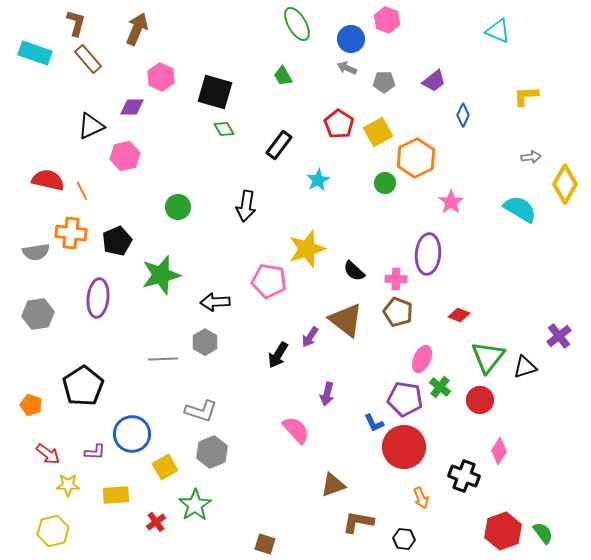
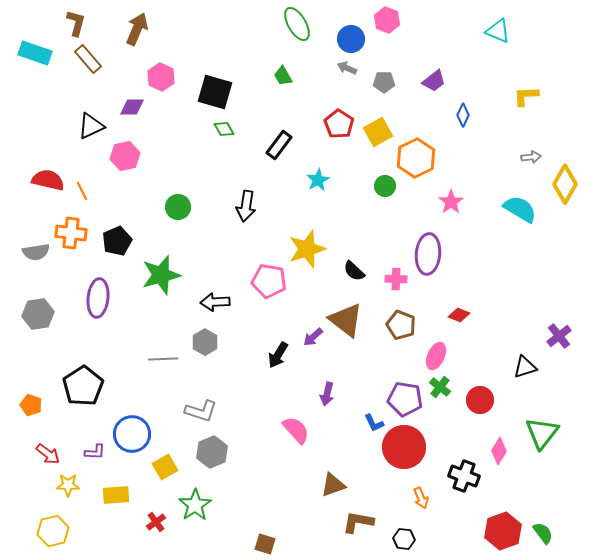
green circle at (385, 183): moved 3 px down
brown pentagon at (398, 312): moved 3 px right, 13 px down
purple arrow at (310, 337): moved 3 px right; rotated 15 degrees clockwise
green triangle at (488, 357): moved 54 px right, 76 px down
pink ellipse at (422, 359): moved 14 px right, 3 px up
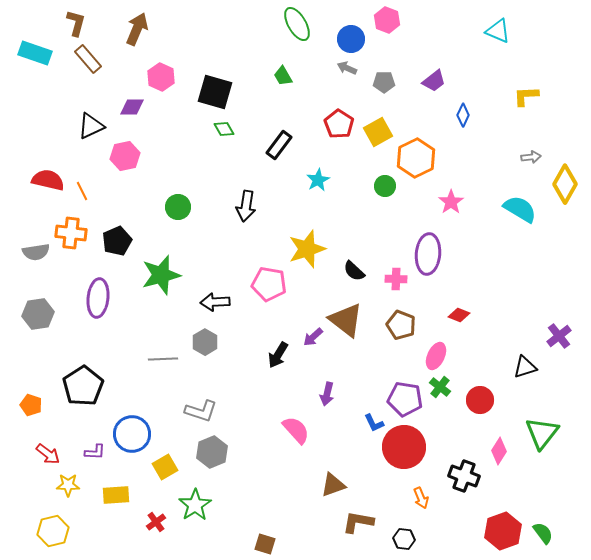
pink pentagon at (269, 281): moved 3 px down
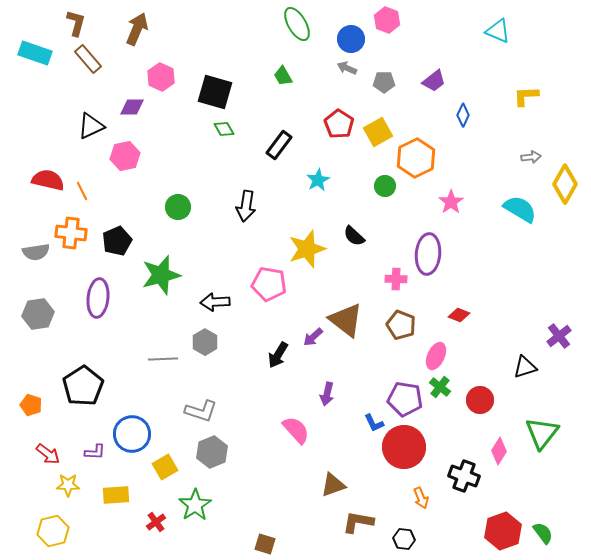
black semicircle at (354, 271): moved 35 px up
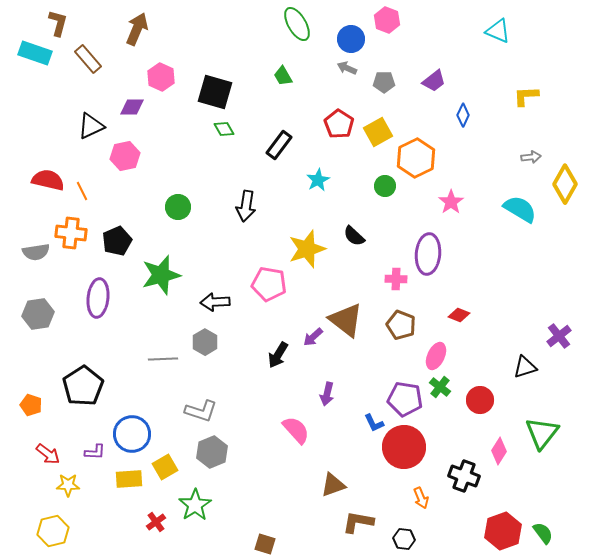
brown L-shape at (76, 23): moved 18 px left
yellow rectangle at (116, 495): moved 13 px right, 16 px up
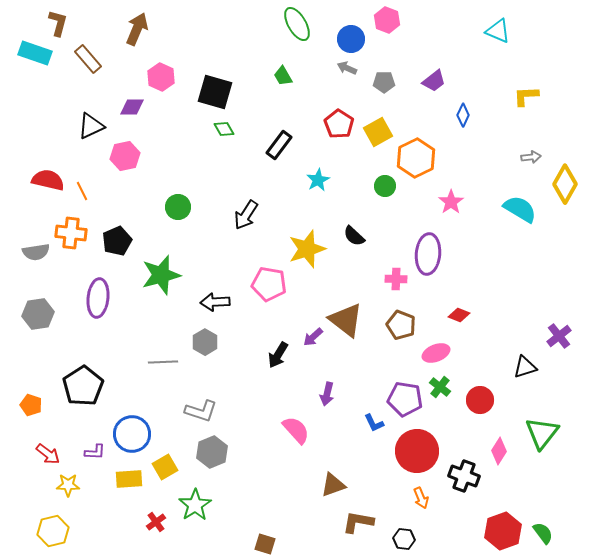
black arrow at (246, 206): moved 9 px down; rotated 24 degrees clockwise
pink ellipse at (436, 356): moved 3 px up; rotated 44 degrees clockwise
gray line at (163, 359): moved 3 px down
red circle at (404, 447): moved 13 px right, 4 px down
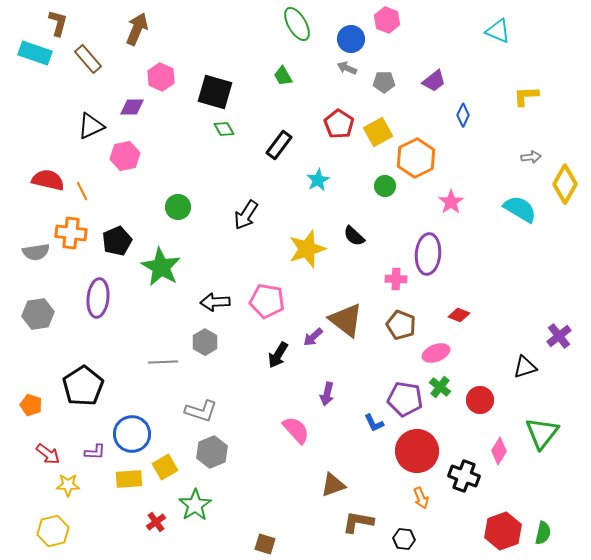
green star at (161, 275): moved 8 px up; rotated 27 degrees counterclockwise
pink pentagon at (269, 284): moved 2 px left, 17 px down
green semicircle at (543, 533): rotated 50 degrees clockwise
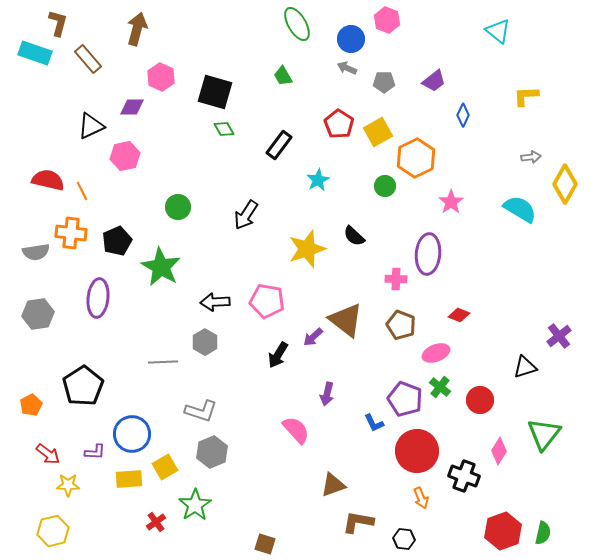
brown arrow at (137, 29): rotated 8 degrees counterclockwise
cyan triangle at (498, 31): rotated 16 degrees clockwise
purple pentagon at (405, 399): rotated 12 degrees clockwise
orange pentagon at (31, 405): rotated 25 degrees clockwise
green triangle at (542, 433): moved 2 px right, 1 px down
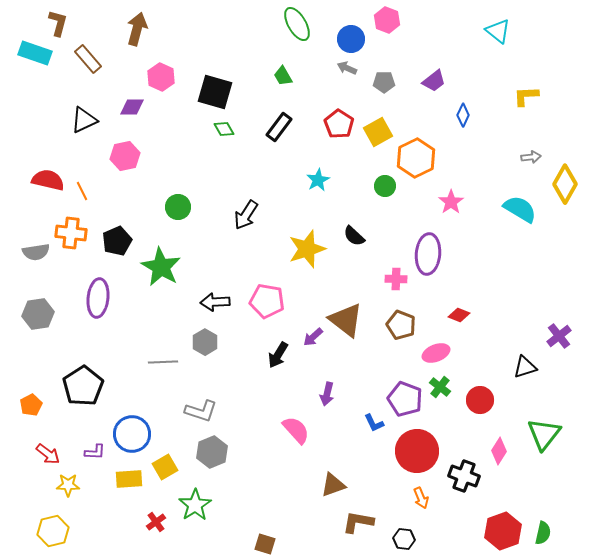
black triangle at (91, 126): moved 7 px left, 6 px up
black rectangle at (279, 145): moved 18 px up
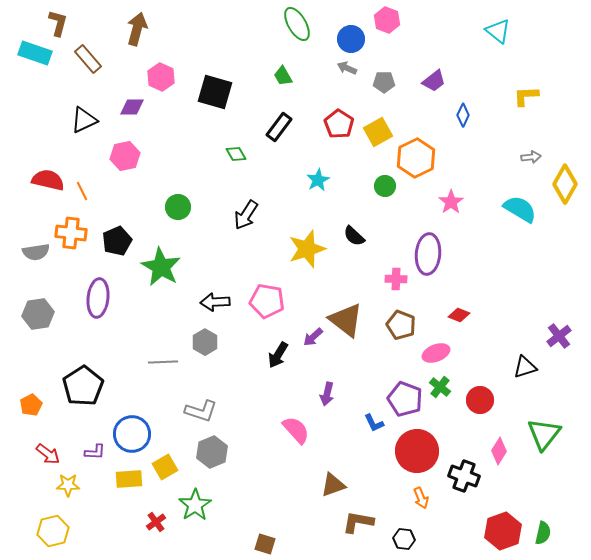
green diamond at (224, 129): moved 12 px right, 25 px down
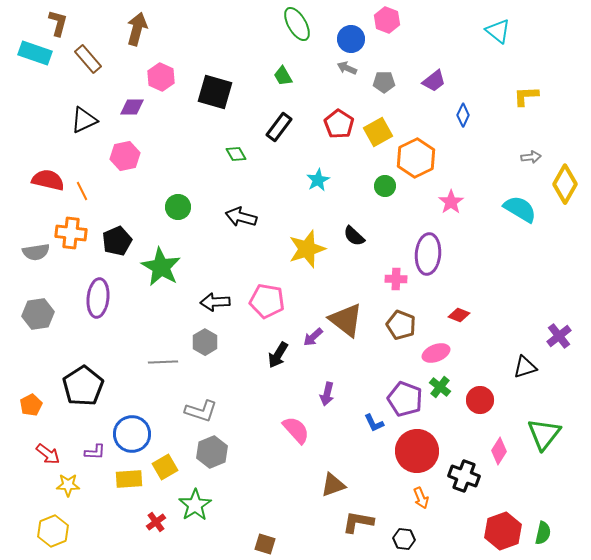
black arrow at (246, 215): moved 5 px left, 2 px down; rotated 72 degrees clockwise
yellow hexagon at (53, 531): rotated 8 degrees counterclockwise
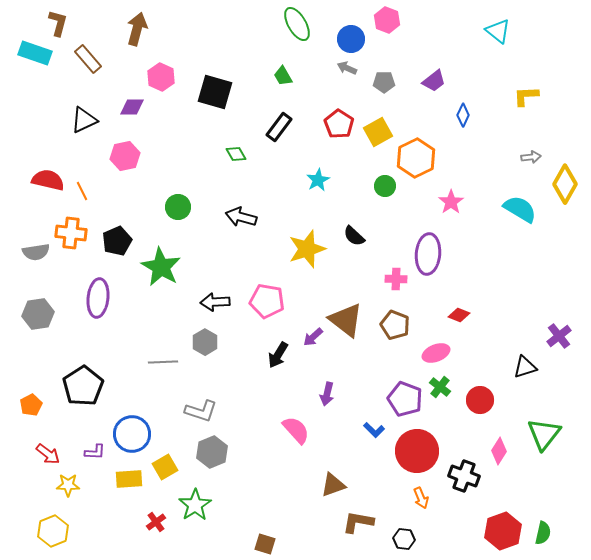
brown pentagon at (401, 325): moved 6 px left
blue L-shape at (374, 423): moved 7 px down; rotated 20 degrees counterclockwise
